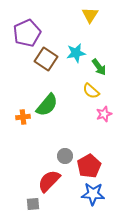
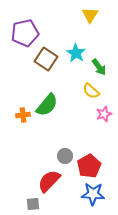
purple pentagon: moved 2 px left; rotated 12 degrees clockwise
cyan star: rotated 30 degrees counterclockwise
orange cross: moved 2 px up
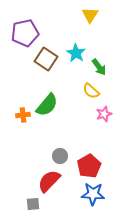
gray circle: moved 5 px left
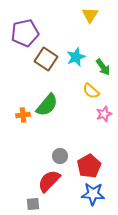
cyan star: moved 4 px down; rotated 18 degrees clockwise
green arrow: moved 4 px right
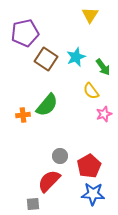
yellow semicircle: rotated 12 degrees clockwise
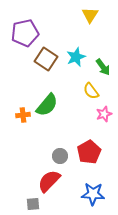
red pentagon: moved 14 px up
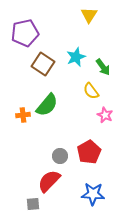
yellow triangle: moved 1 px left
brown square: moved 3 px left, 5 px down
pink star: moved 1 px right, 1 px down; rotated 28 degrees counterclockwise
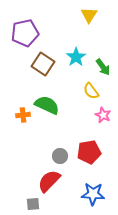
cyan star: rotated 12 degrees counterclockwise
green semicircle: rotated 105 degrees counterclockwise
pink star: moved 2 px left
red pentagon: rotated 20 degrees clockwise
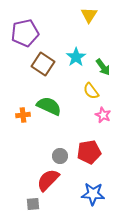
green semicircle: moved 2 px right, 1 px down
red semicircle: moved 1 px left, 1 px up
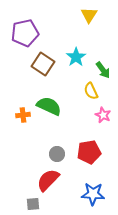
green arrow: moved 3 px down
yellow semicircle: rotated 12 degrees clockwise
gray circle: moved 3 px left, 2 px up
